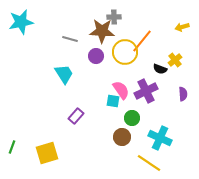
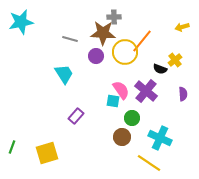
brown star: moved 1 px right, 2 px down
purple cross: rotated 25 degrees counterclockwise
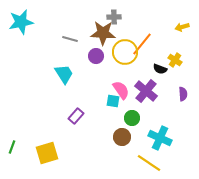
orange line: moved 3 px down
yellow cross: rotated 16 degrees counterclockwise
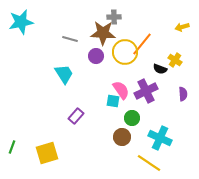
purple cross: rotated 25 degrees clockwise
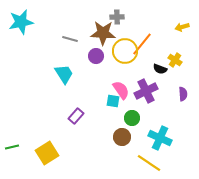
gray cross: moved 3 px right
yellow circle: moved 1 px up
green line: rotated 56 degrees clockwise
yellow square: rotated 15 degrees counterclockwise
